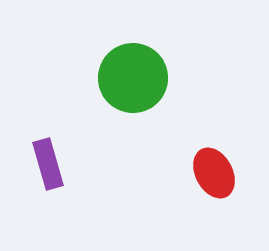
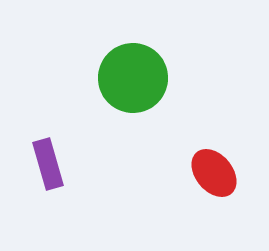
red ellipse: rotated 12 degrees counterclockwise
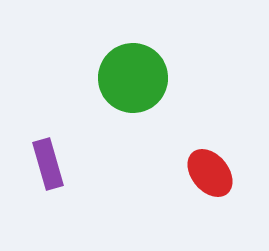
red ellipse: moved 4 px left
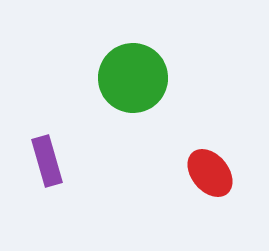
purple rectangle: moved 1 px left, 3 px up
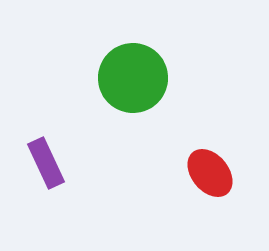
purple rectangle: moved 1 px left, 2 px down; rotated 9 degrees counterclockwise
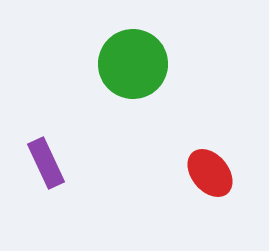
green circle: moved 14 px up
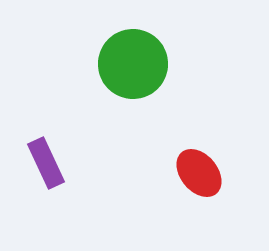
red ellipse: moved 11 px left
